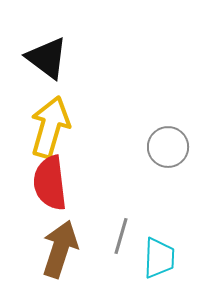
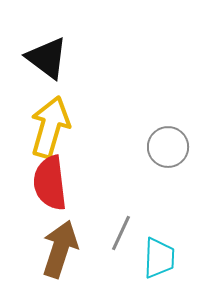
gray line: moved 3 px up; rotated 9 degrees clockwise
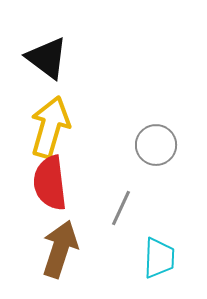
gray circle: moved 12 px left, 2 px up
gray line: moved 25 px up
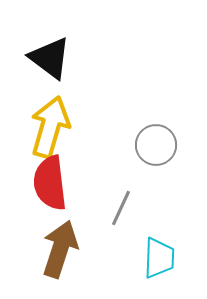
black triangle: moved 3 px right
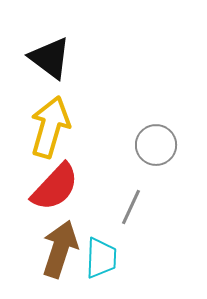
red semicircle: moved 5 px right, 4 px down; rotated 130 degrees counterclockwise
gray line: moved 10 px right, 1 px up
cyan trapezoid: moved 58 px left
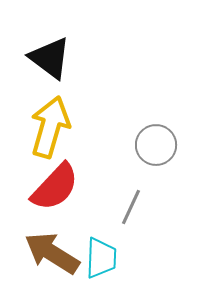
brown arrow: moved 8 px left, 4 px down; rotated 76 degrees counterclockwise
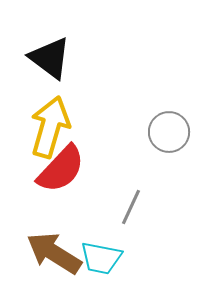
gray circle: moved 13 px right, 13 px up
red semicircle: moved 6 px right, 18 px up
brown arrow: moved 2 px right
cyan trapezoid: rotated 99 degrees clockwise
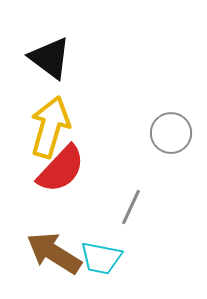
gray circle: moved 2 px right, 1 px down
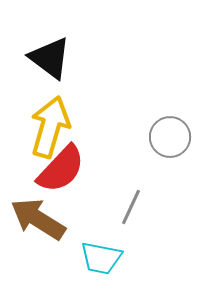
gray circle: moved 1 px left, 4 px down
brown arrow: moved 16 px left, 34 px up
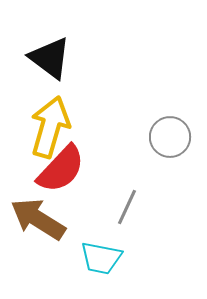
gray line: moved 4 px left
